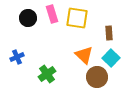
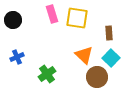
black circle: moved 15 px left, 2 px down
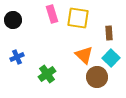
yellow square: moved 1 px right
